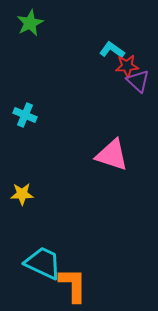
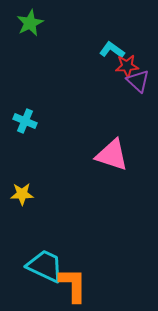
cyan cross: moved 6 px down
cyan trapezoid: moved 2 px right, 3 px down
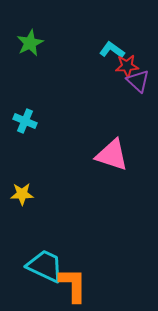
green star: moved 20 px down
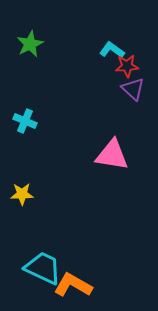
green star: moved 1 px down
purple triangle: moved 5 px left, 8 px down
pink triangle: rotated 9 degrees counterclockwise
cyan trapezoid: moved 2 px left, 2 px down
orange L-shape: rotated 60 degrees counterclockwise
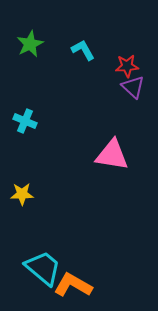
cyan L-shape: moved 29 px left; rotated 25 degrees clockwise
purple triangle: moved 2 px up
cyan trapezoid: rotated 15 degrees clockwise
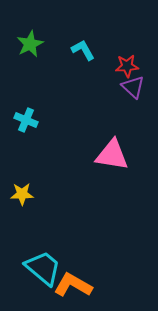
cyan cross: moved 1 px right, 1 px up
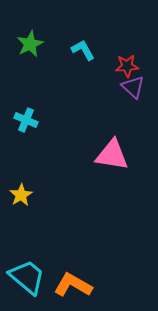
yellow star: moved 1 px left, 1 px down; rotated 30 degrees counterclockwise
cyan trapezoid: moved 16 px left, 9 px down
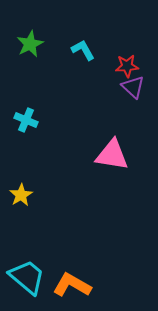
orange L-shape: moved 1 px left
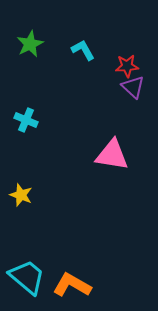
yellow star: rotated 20 degrees counterclockwise
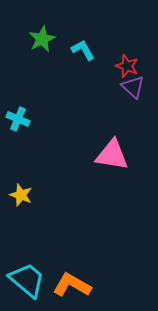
green star: moved 12 px right, 5 px up
red star: rotated 25 degrees clockwise
cyan cross: moved 8 px left, 1 px up
cyan trapezoid: moved 3 px down
